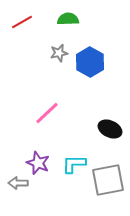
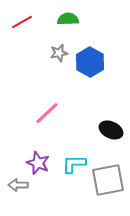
black ellipse: moved 1 px right, 1 px down
gray arrow: moved 2 px down
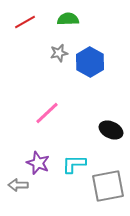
red line: moved 3 px right
gray square: moved 6 px down
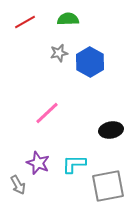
black ellipse: rotated 35 degrees counterclockwise
gray arrow: rotated 120 degrees counterclockwise
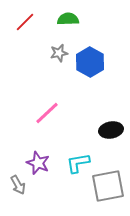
red line: rotated 15 degrees counterclockwise
cyan L-shape: moved 4 px right, 1 px up; rotated 10 degrees counterclockwise
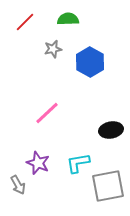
gray star: moved 6 px left, 4 px up
